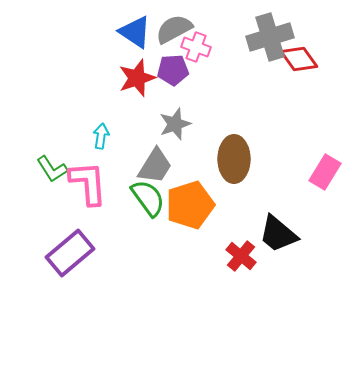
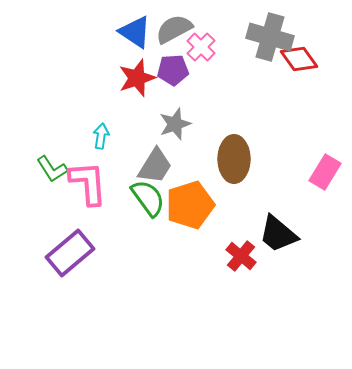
gray cross: rotated 33 degrees clockwise
pink cross: moved 5 px right; rotated 24 degrees clockwise
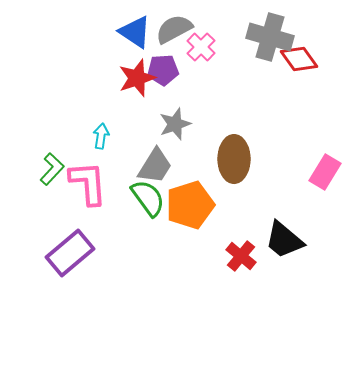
purple pentagon: moved 10 px left
green L-shape: rotated 104 degrees counterclockwise
black trapezoid: moved 6 px right, 6 px down
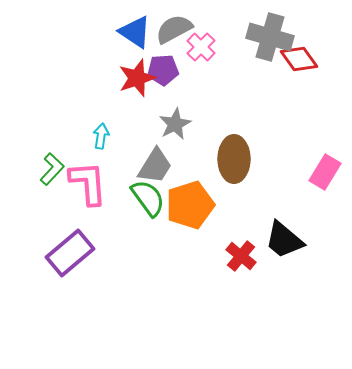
gray star: rotated 8 degrees counterclockwise
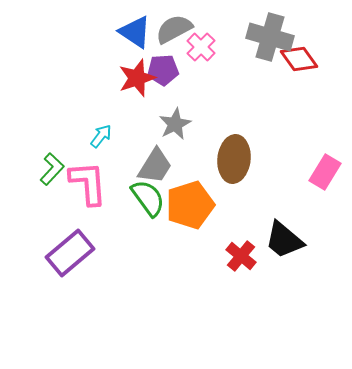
cyan arrow: rotated 30 degrees clockwise
brown ellipse: rotated 6 degrees clockwise
